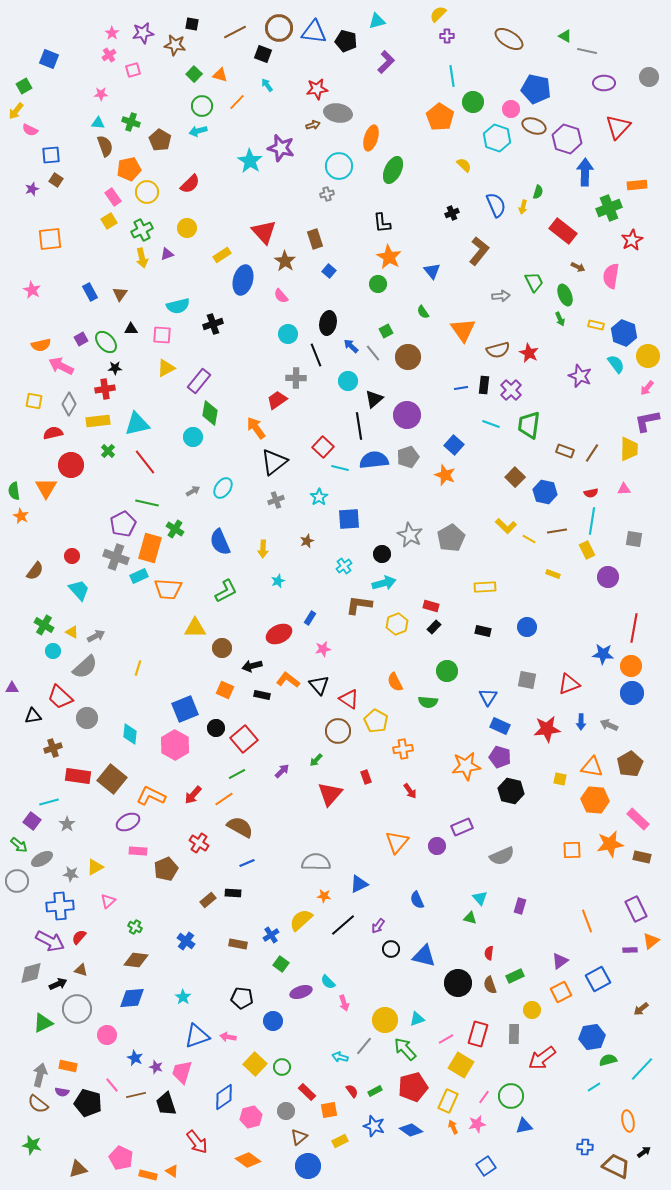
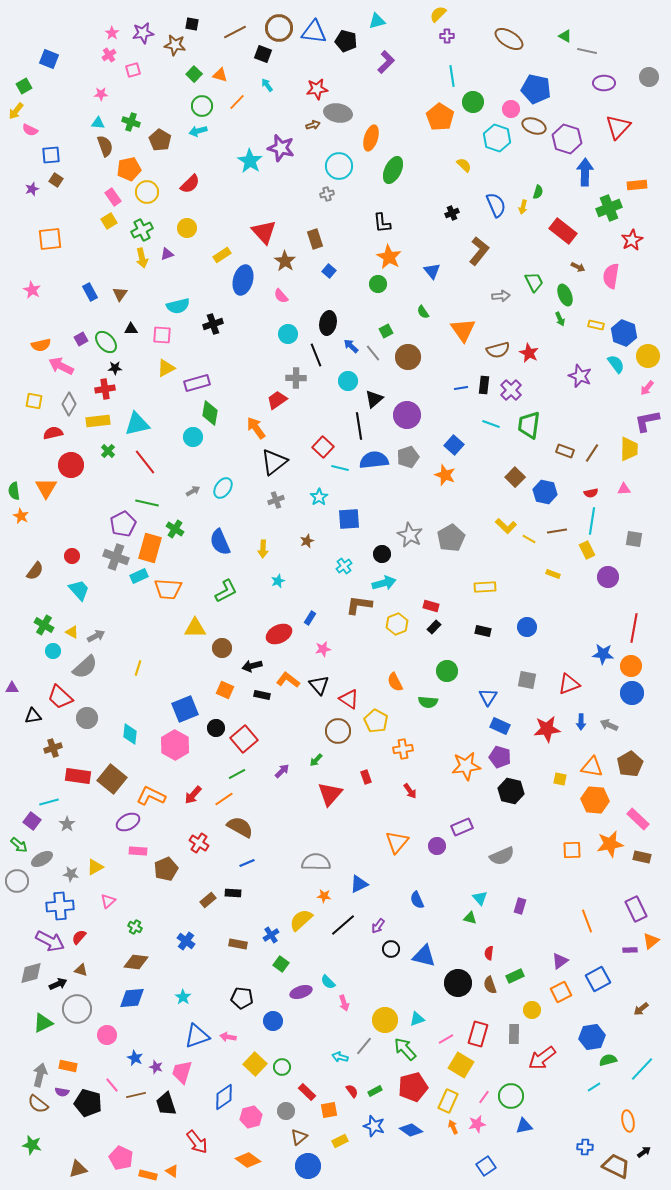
purple rectangle at (199, 381): moved 2 px left, 2 px down; rotated 35 degrees clockwise
brown diamond at (136, 960): moved 2 px down
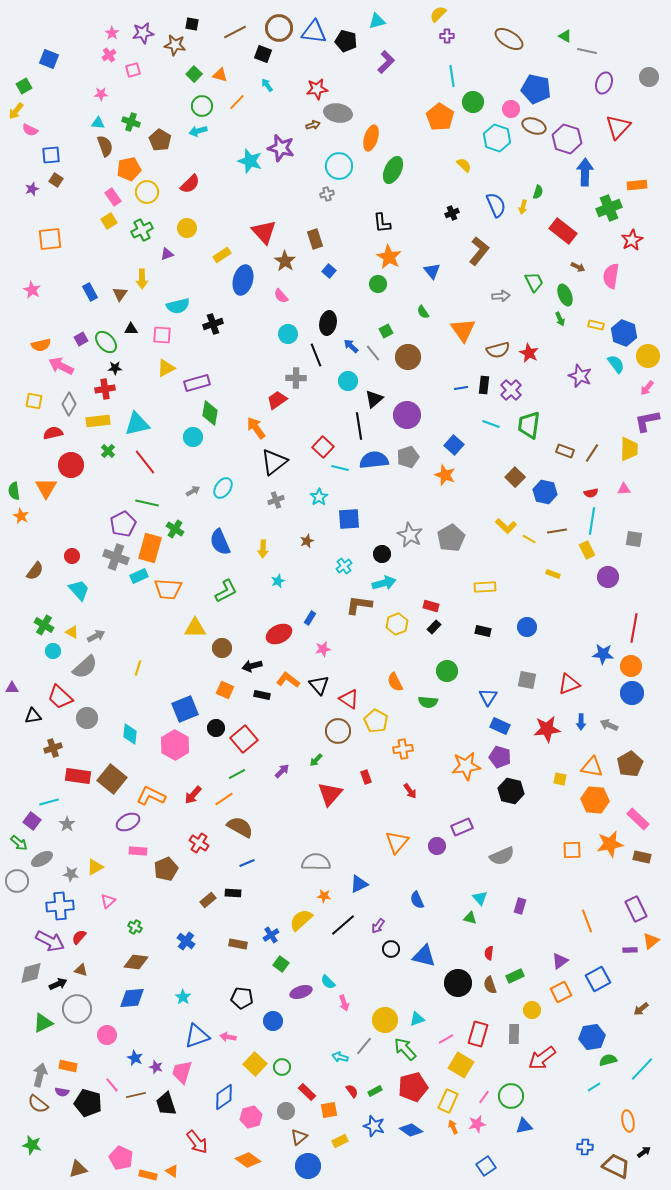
purple ellipse at (604, 83): rotated 70 degrees counterclockwise
cyan star at (250, 161): rotated 15 degrees counterclockwise
yellow arrow at (142, 258): moved 21 px down; rotated 12 degrees clockwise
green arrow at (19, 845): moved 2 px up
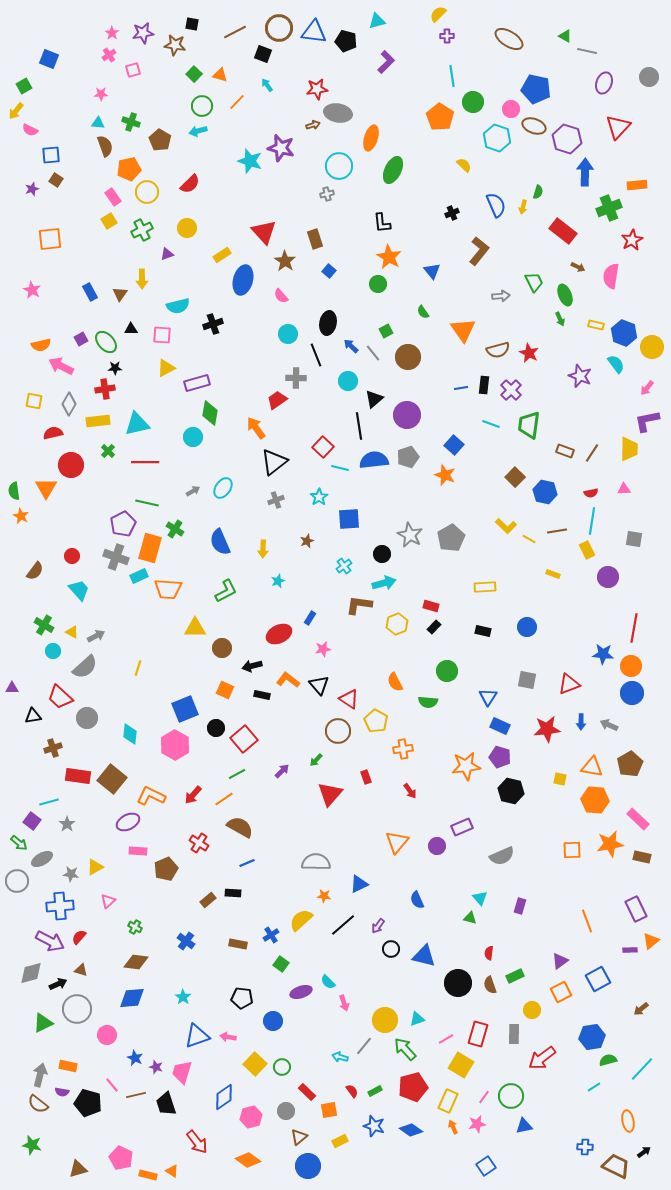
yellow circle at (648, 356): moved 4 px right, 9 px up
red line at (145, 462): rotated 52 degrees counterclockwise
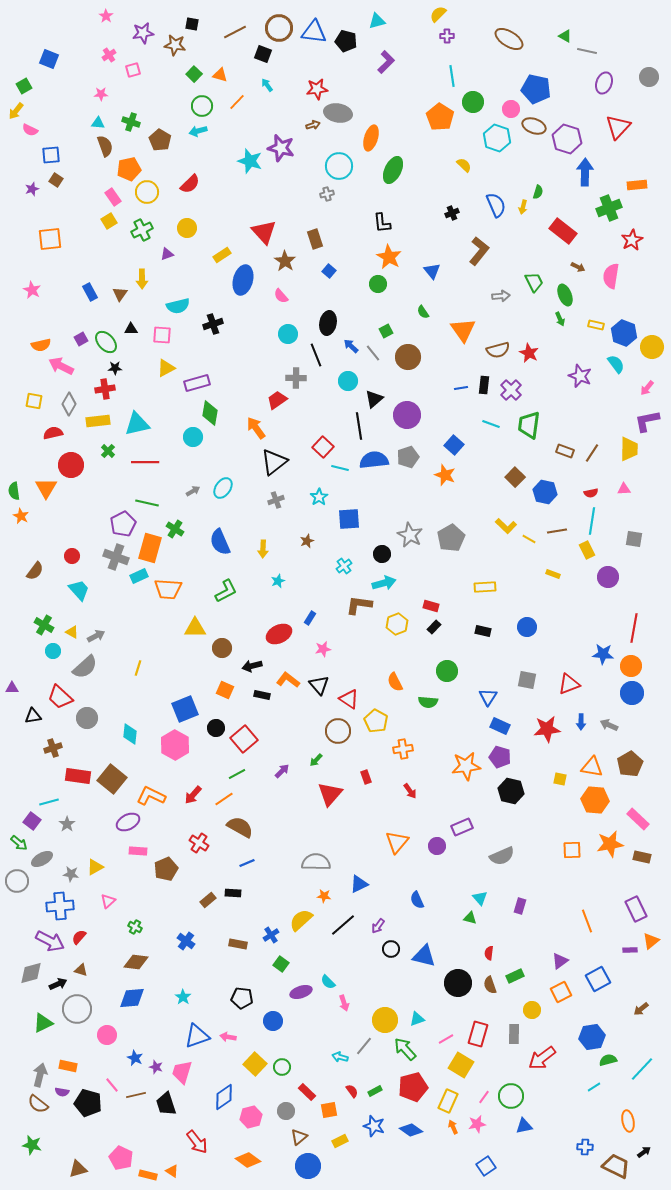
pink star at (112, 33): moved 6 px left, 17 px up
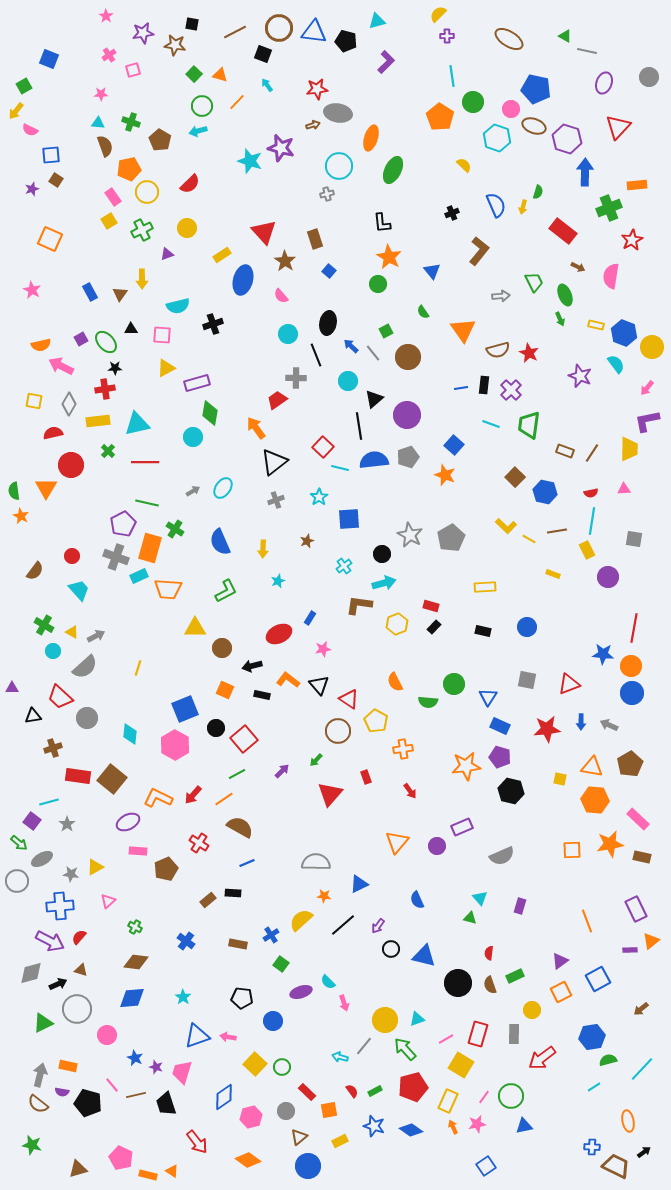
orange square at (50, 239): rotated 30 degrees clockwise
green circle at (447, 671): moved 7 px right, 13 px down
orange L-shape at (151, 796): moved 7 px right, 2 px down
blue cross at (585, 1147): moved 7 px right
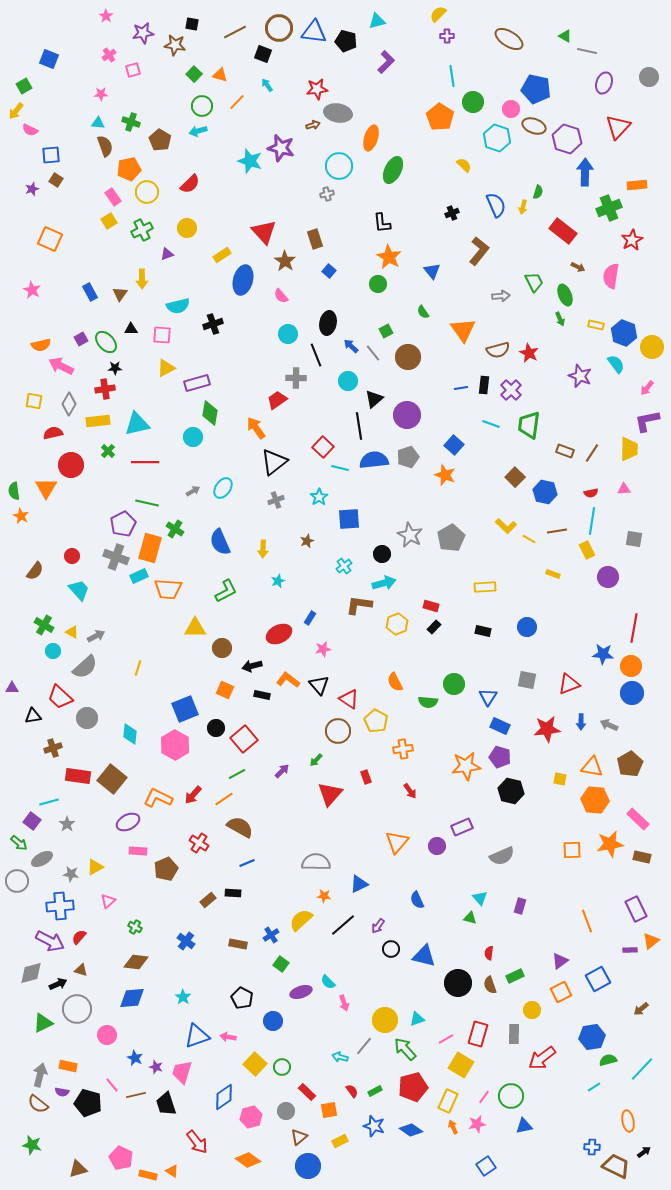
black pentagon at (242, 998): rotated 20 degrees clockwise
